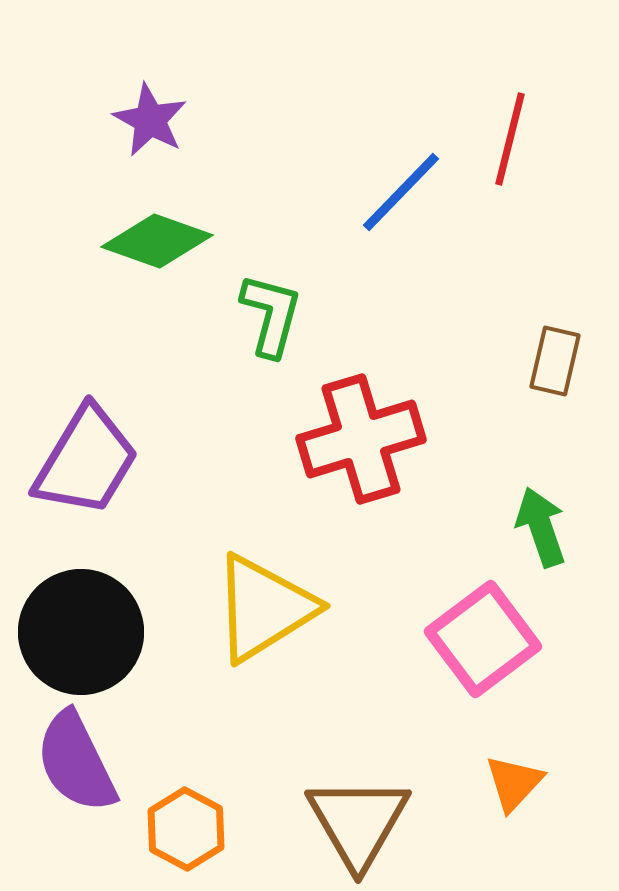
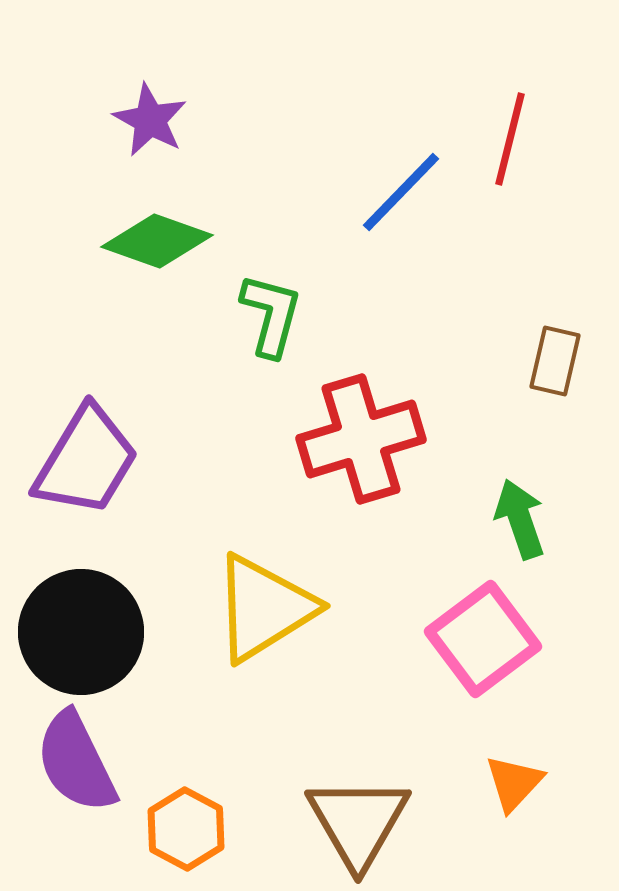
green arrow: moved 21 px left, 8 px up
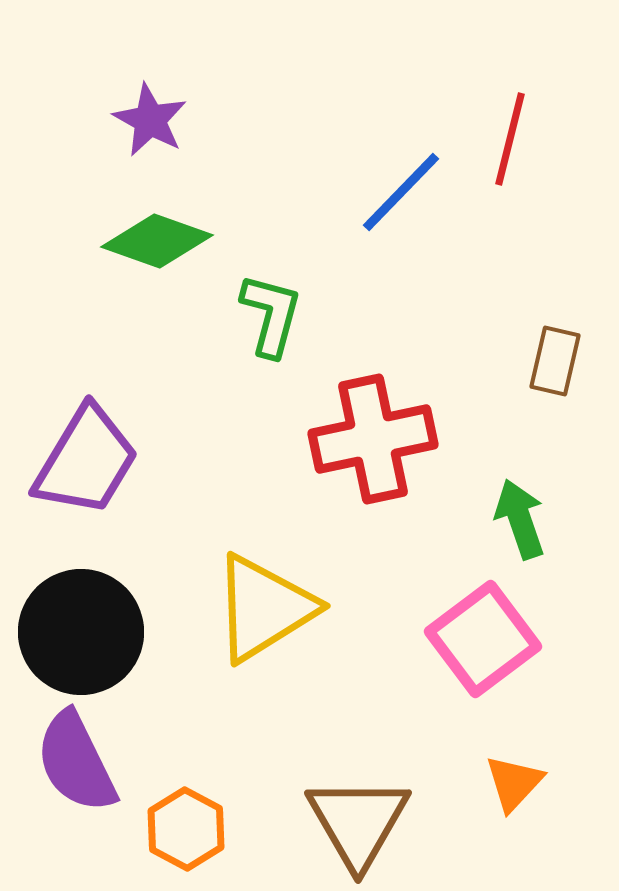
red cross: moved 12 px right; rotated 5 degrees clockwise
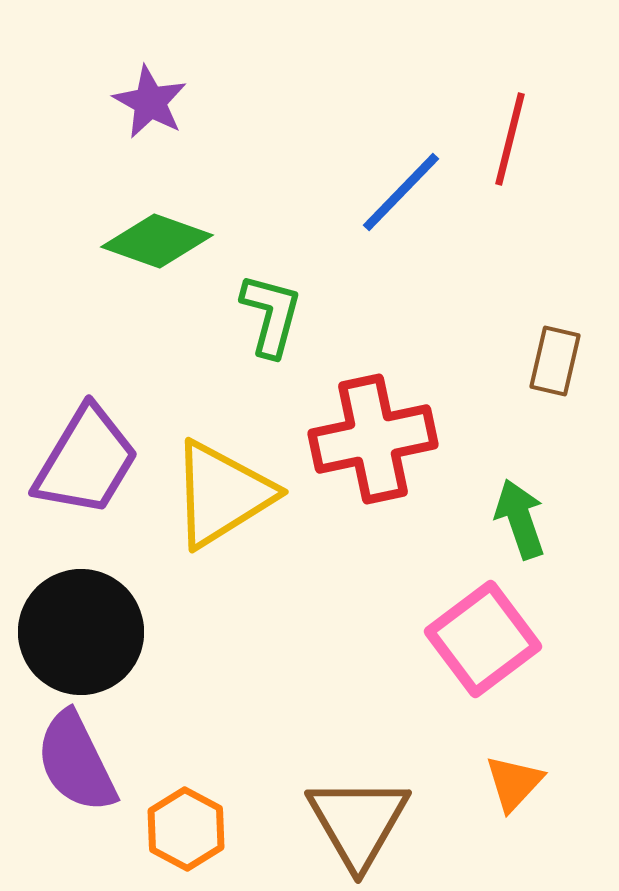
purple star: moved 18 px up
yellow triangle: moved 42 px left, 114 px up
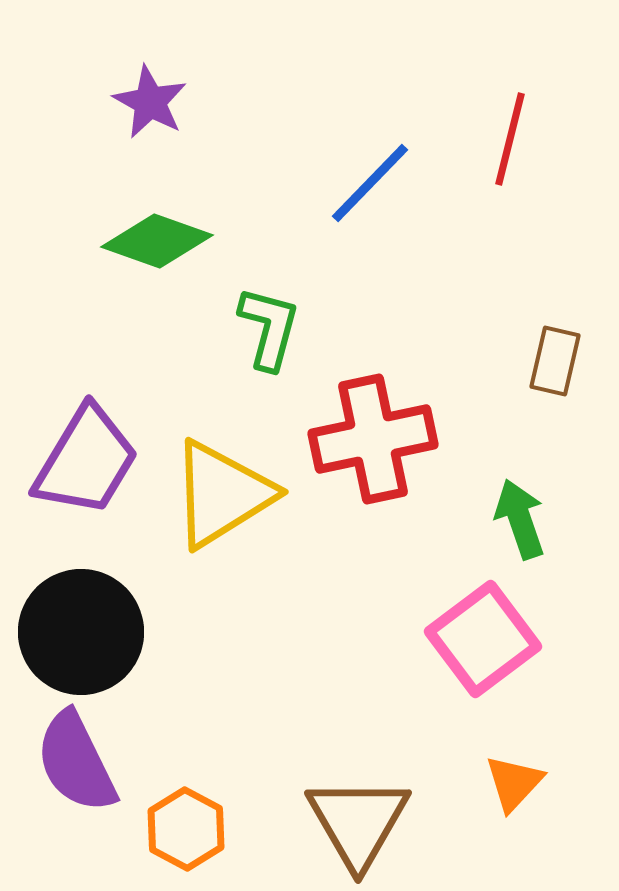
blue line: moved 31 px left, 9 px up
green L-shape: moved 2 px left, 13 px down
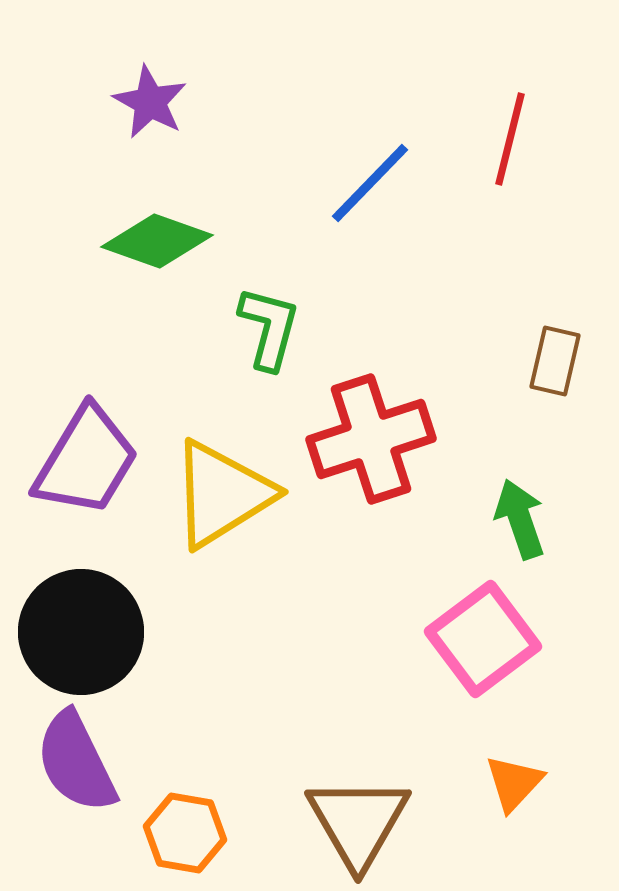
red cross: moved 2 px left; rotated 6 degrees counterclockwise
orange hexagon: moved 1 px left, 4 px down; rotated 18 degrees counterclockwise
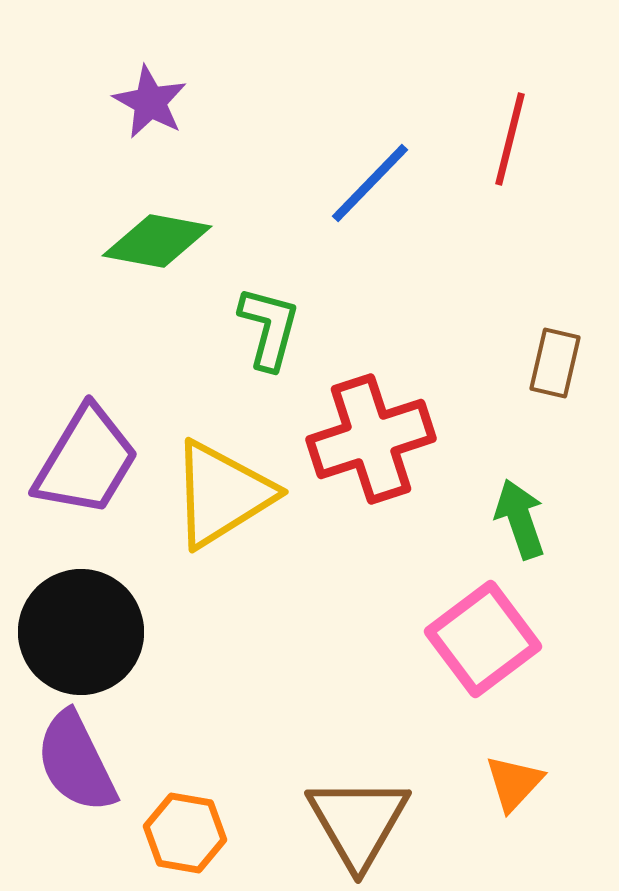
green diamond: rotated 9 degrees counterclockwise
brown rectangle: moved 2 px down
